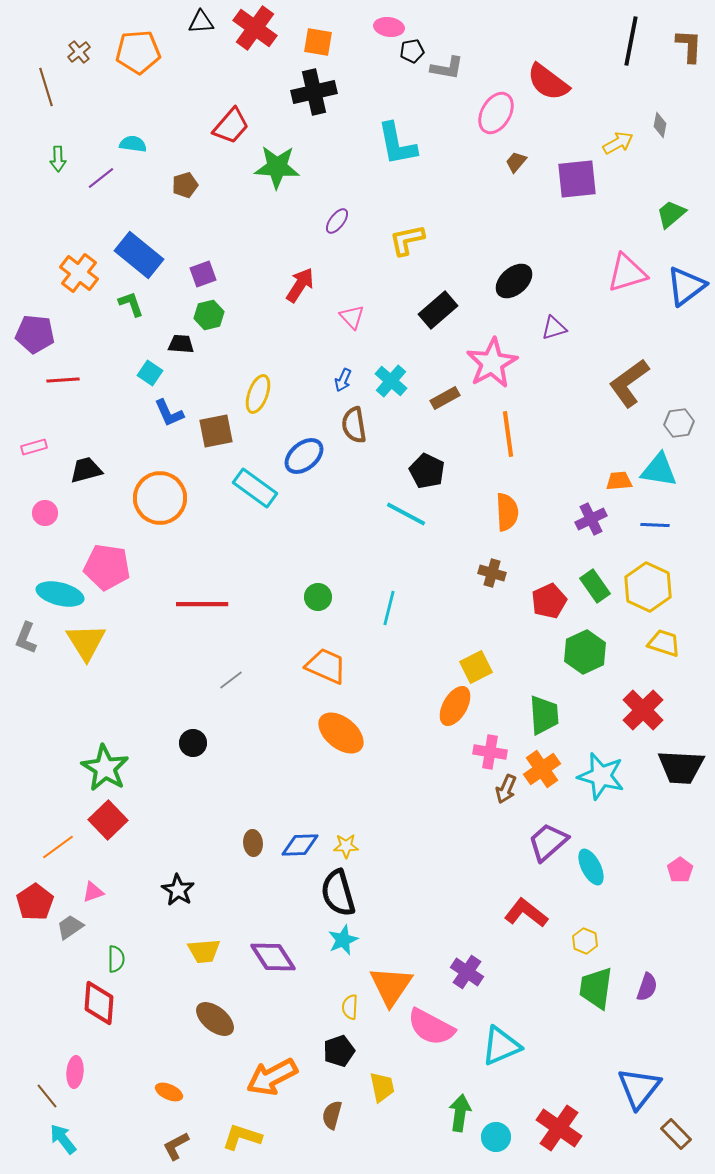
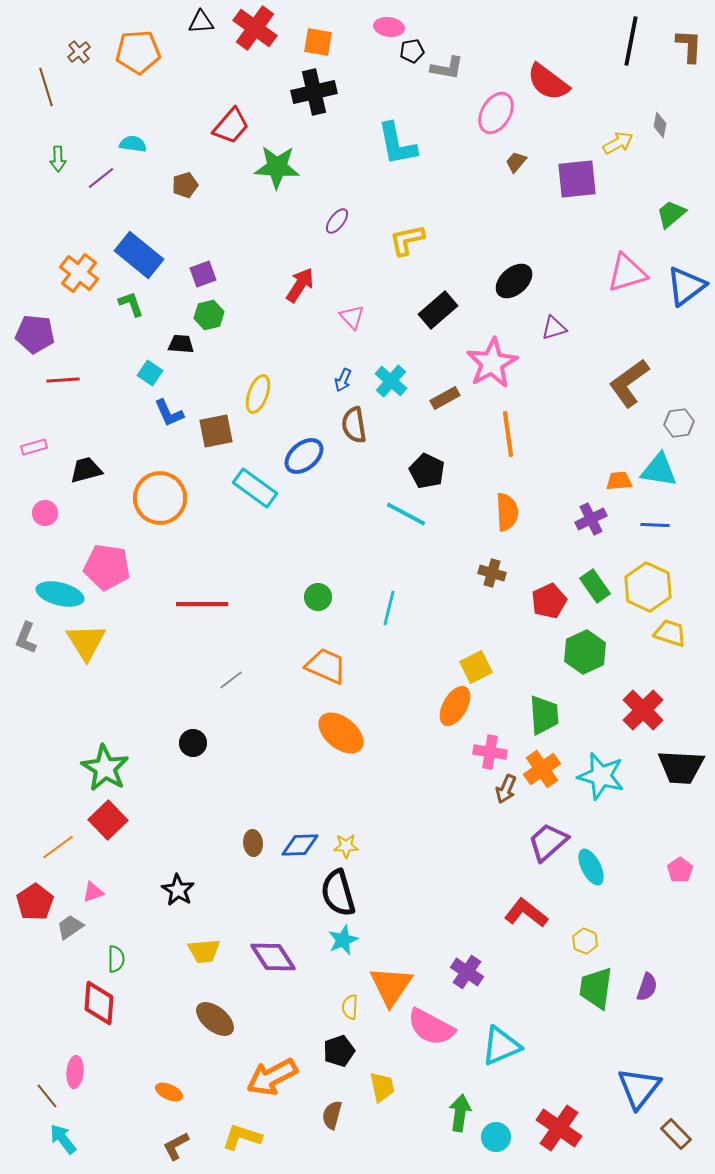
yellow trapezoid at (664, 643): moved 6 px right, 10 px up
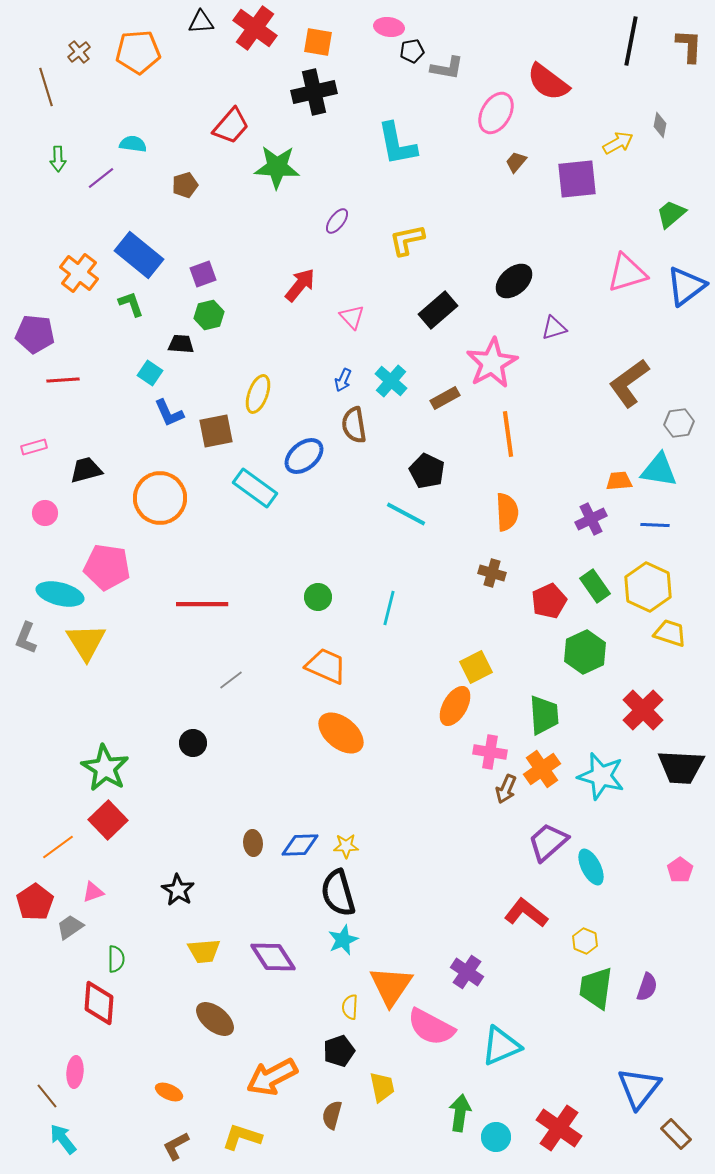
red arrow at (300, 285): rotated 6 degrees clockwise
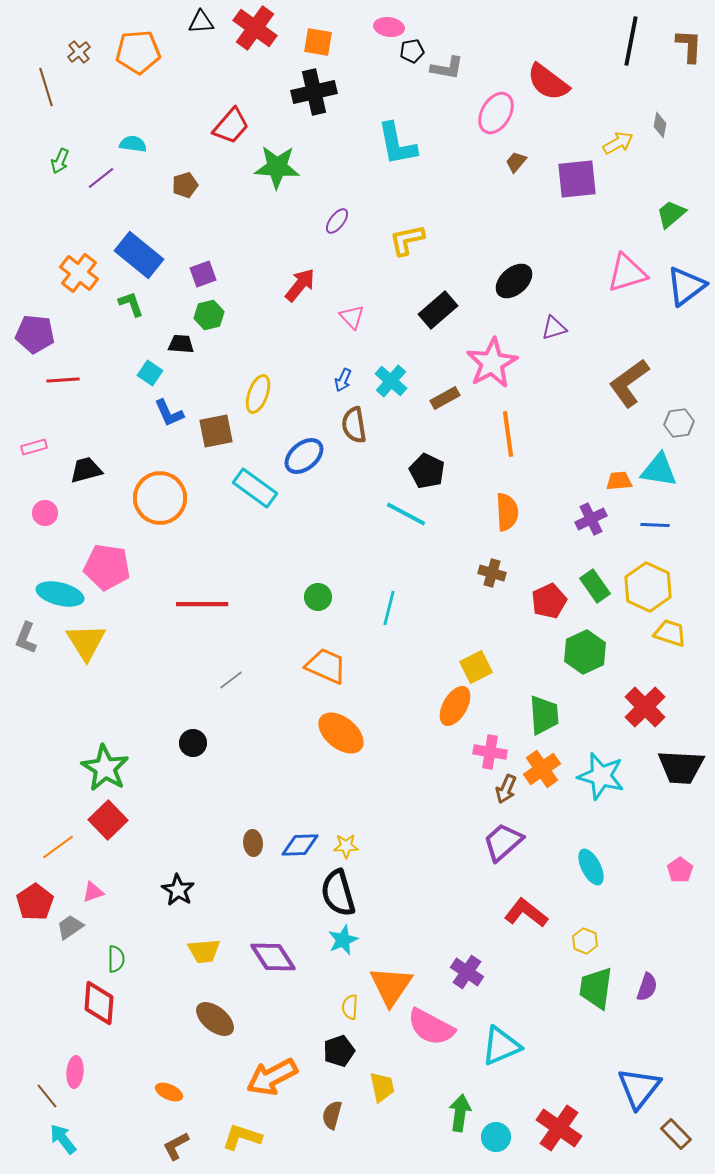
green arrow at (58, 159): moved 2 px right, 2 px down; rotated 25 degrees clockwise
red cross at (643, 710): moved 2 px right, 3 px up
purple trapezoid at (548, 842): moved 45 px left
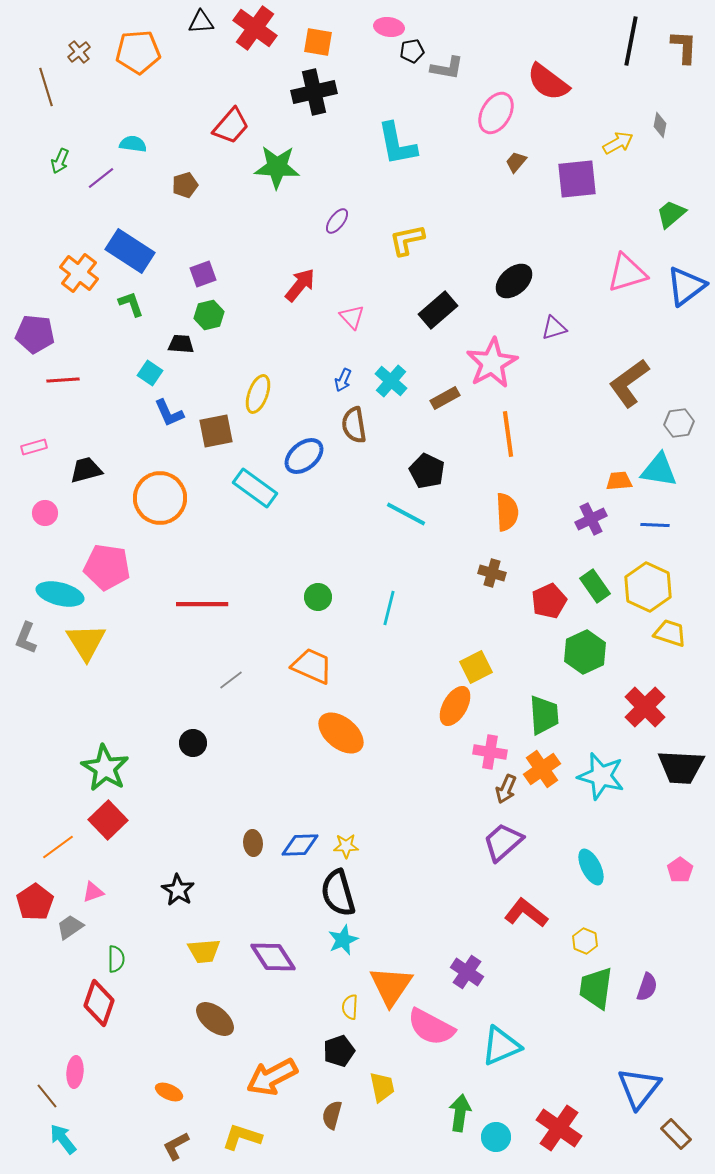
brown L-shape at (689, 46): moved 5 px left, 1 px down
blue rectangle at (139, 255): moved 9 px left, 4 px up; rotated 6 degrees counterclockwise
orange trapezoid at (326, 666): moved 14 px left
red diamond at (99, 1003): rotated 15 degrees clockwise
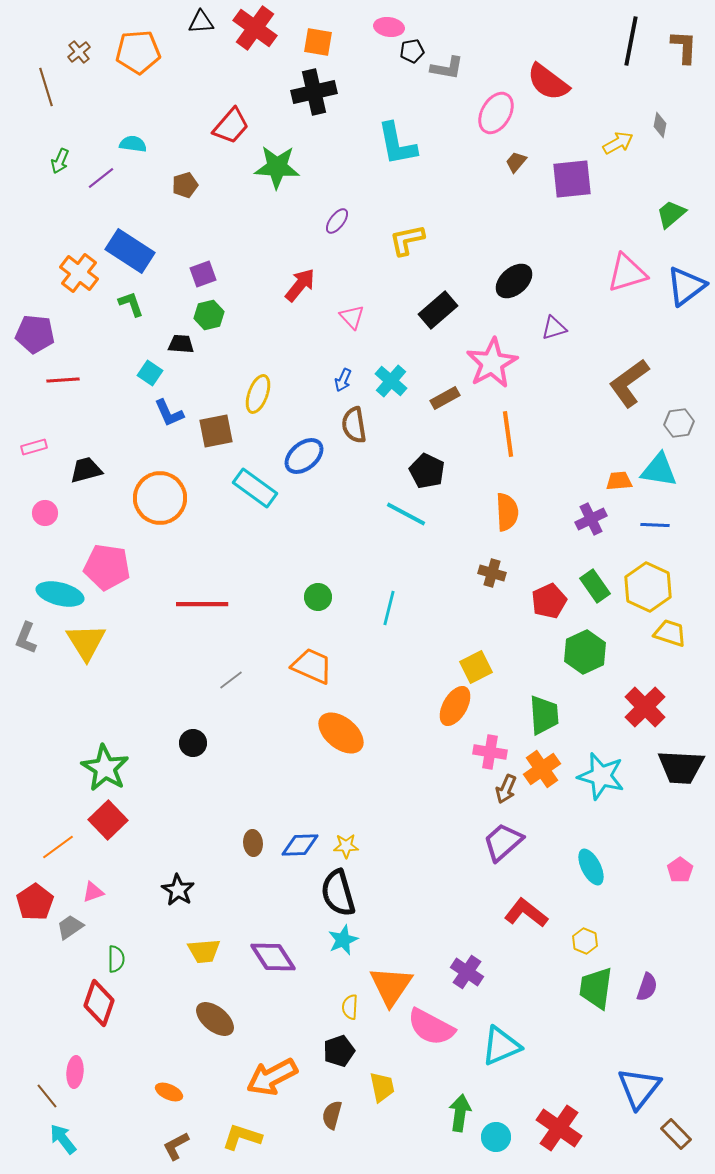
purple square at (577, 179): moved 5 px left
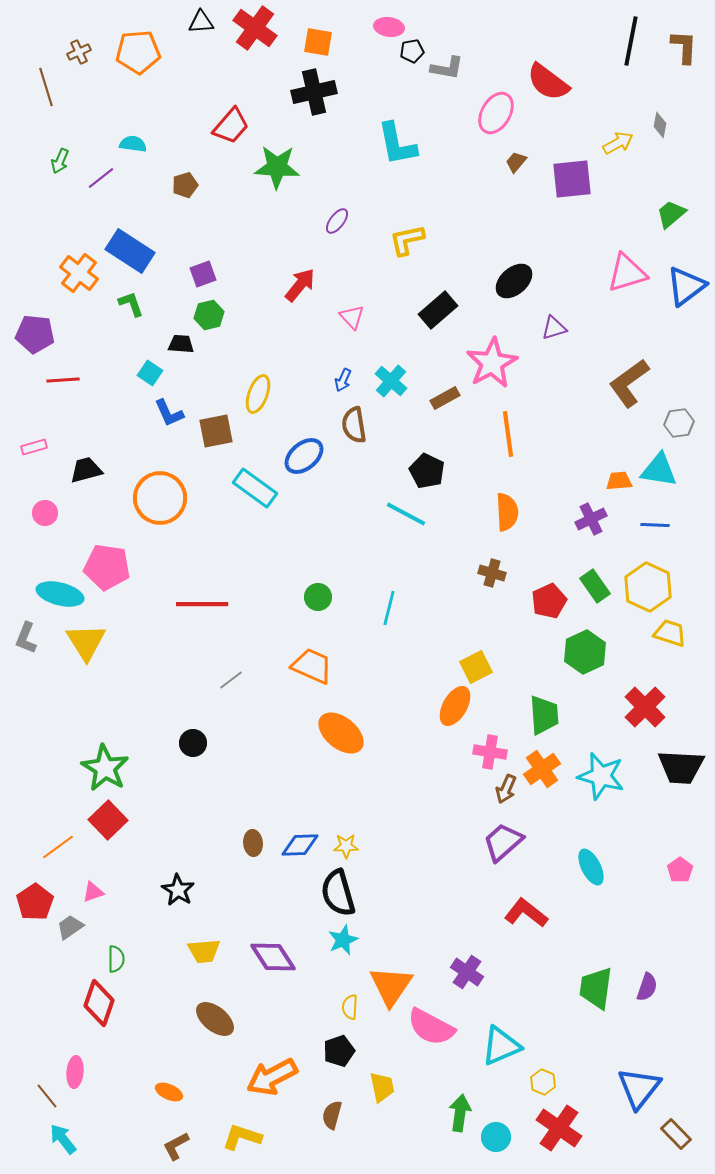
brown cross at (79, 52): rotated 15 degrees clockwise
yellow hexagon at (585, 941): moved 42 px left, 141 px down
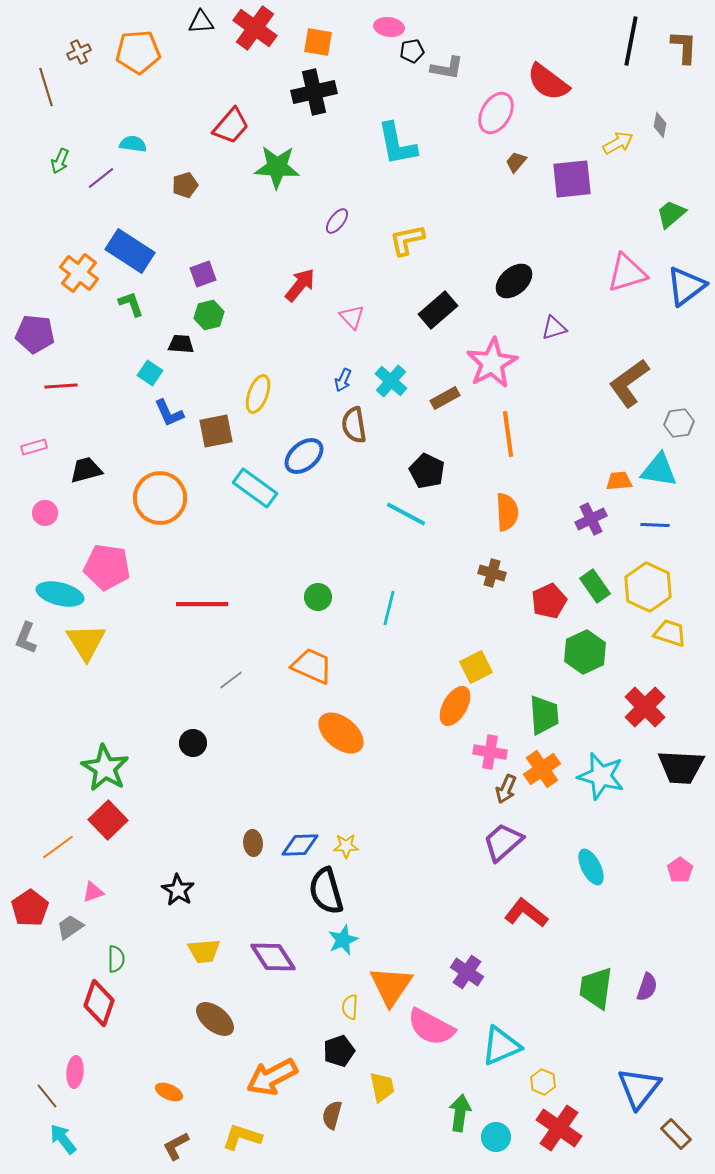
red line at (63, 380): moved 2 px left, 6 px down
black semicircle at (338, 893): moved 12 px left, 2 px up
red pentagon at (35, 902): moved 5 px left, 6 px down
